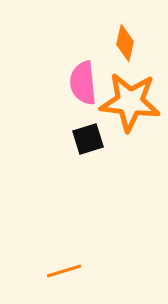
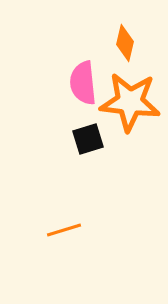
orange line: moved 41 px up
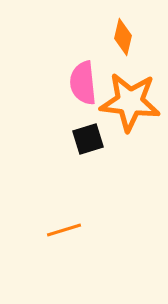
orange diamond: moved 2 px left, 6 px up
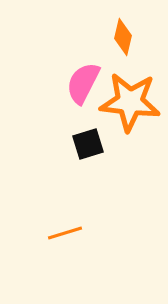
pink semicircle: rotated 33 degrees clockwise
black square: moved 5 px down
orange line: moved 1 px right, 3 px down
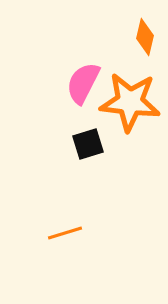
orange diamond: moved 22 px right
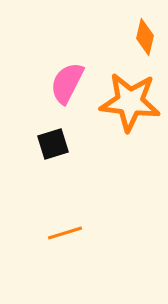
pink semicircle: moved 16 px left
black square: moved 35 px left
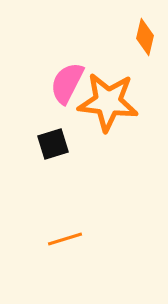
orange star: moved 22 px left
orange line: moved 6 px down
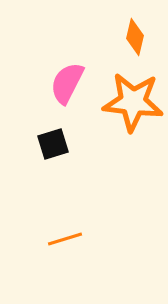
orange diamond: moved 10 px left
orange star: moved 25 px right
